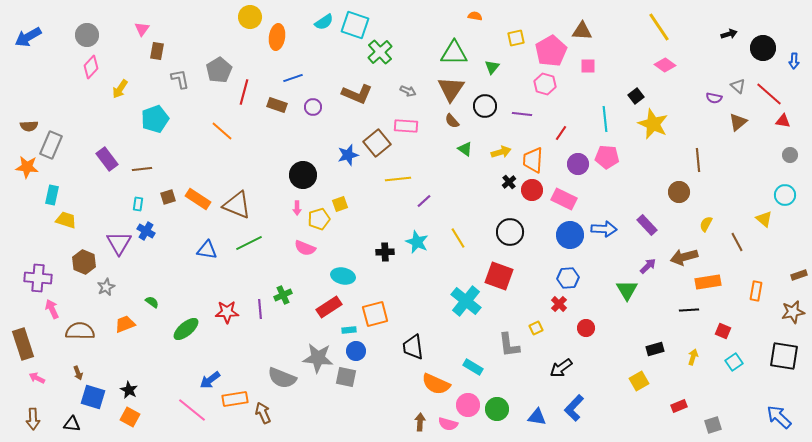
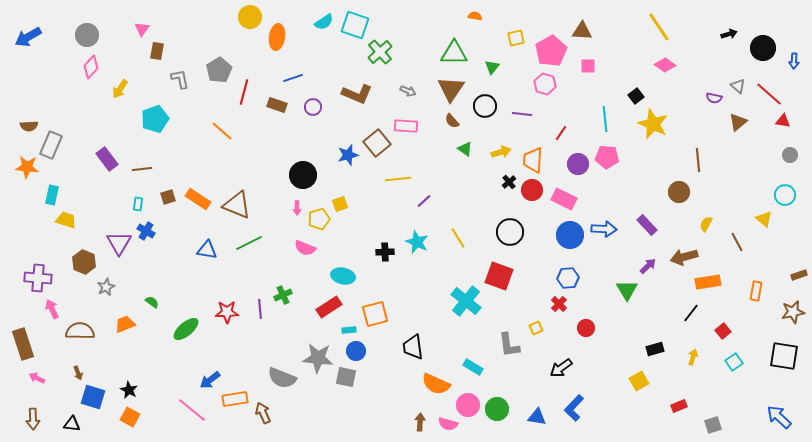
black line at (689, 310): moved 2 px right, 3 px down; rotated 48 degrees counterclockwise
red square at (723, 331): rotated 28 degrees clockwise
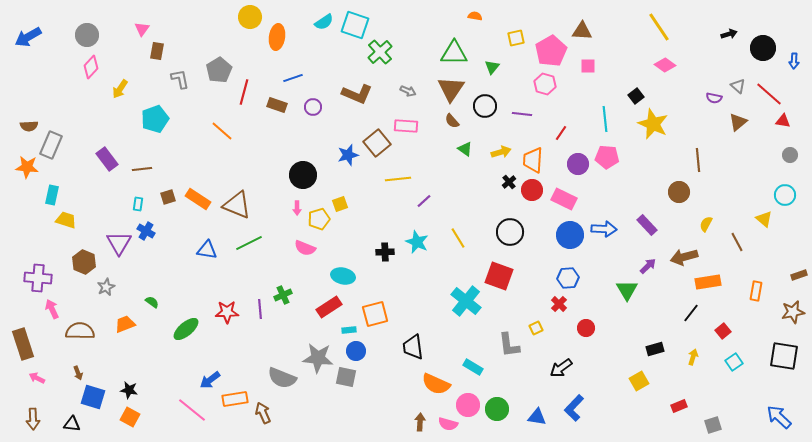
black star at (129, 390): rotated 18 degrees counterclockwise
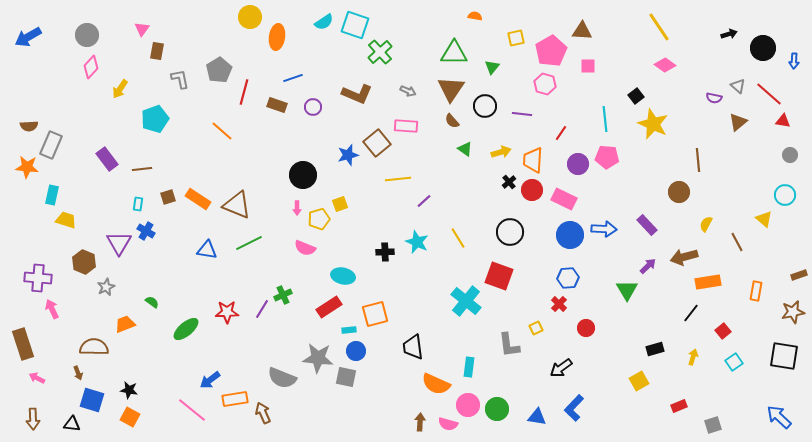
purple line at (260, 309): moved 2 px right; rotated 36 degrees clockwise
brown semicircle at (80, 331): moved 14 px right, 16 px down
cyan rectangle at (473, 367): moved 4 px left; rotated 66 degrees clockwise
blue square at (93, 397): moved 1 px left, 3 px down
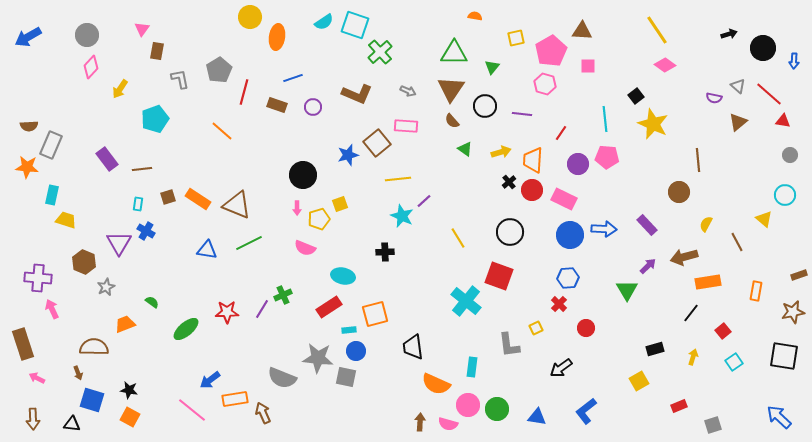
yellow line at (659, 27): moved 2 px left, 3 px down
cyan star at (417, 242): moved 15 px left, 26 px up
cyan rectangle at (469, 367): moved 3 px right
blue L-shape at (574, 408): moved 12 px right, 3 px down; rotated 8 degrees clockwise
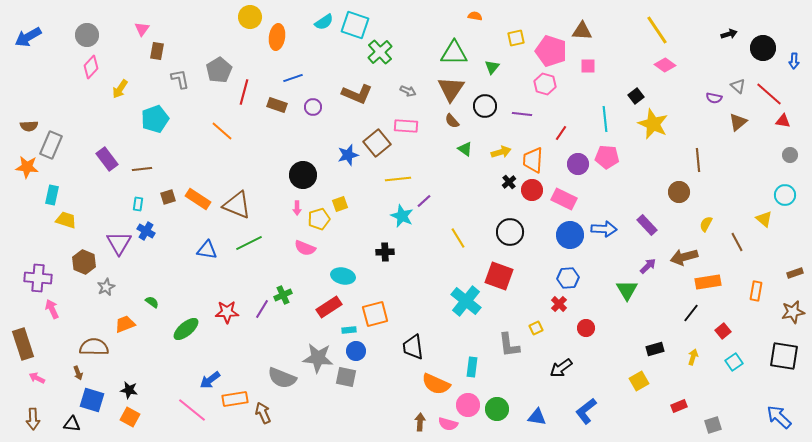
pink pentagon at (551, 51): rotated 24 degrees counterclockwise
brown rectangle at (799, 275): moved 4 px left, 2 px up
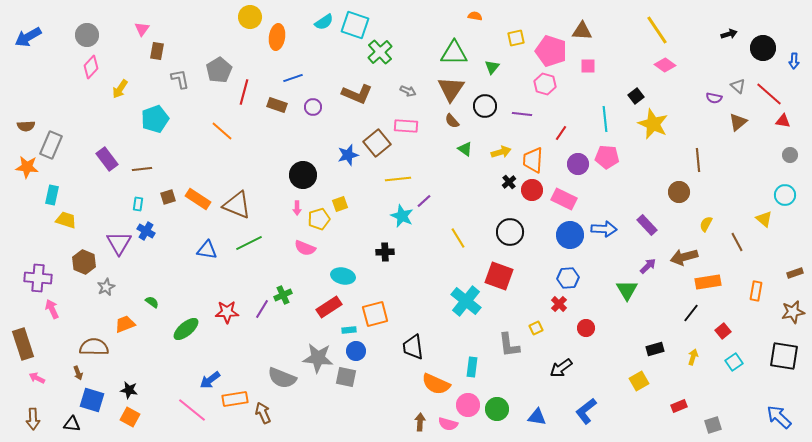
brown semicircle at (29, 126): moved 3 px left
